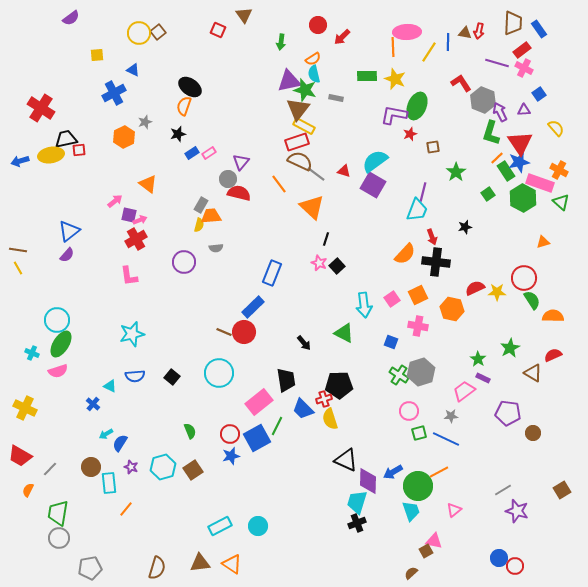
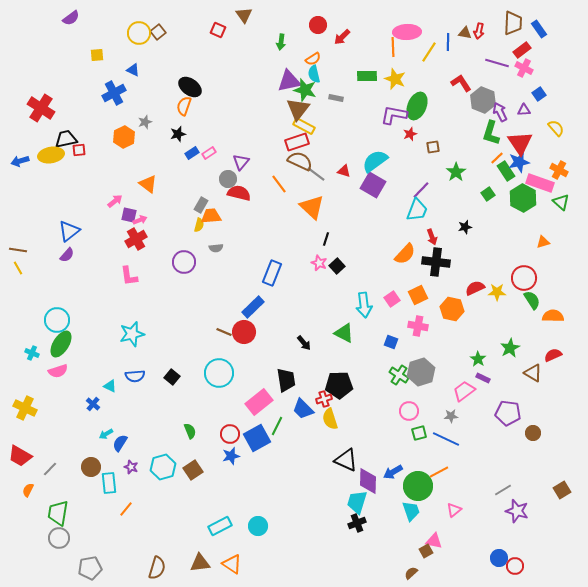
purple line at (423, 192): moved 2 px left, 2 px up; rotated 30 degrees clockwise
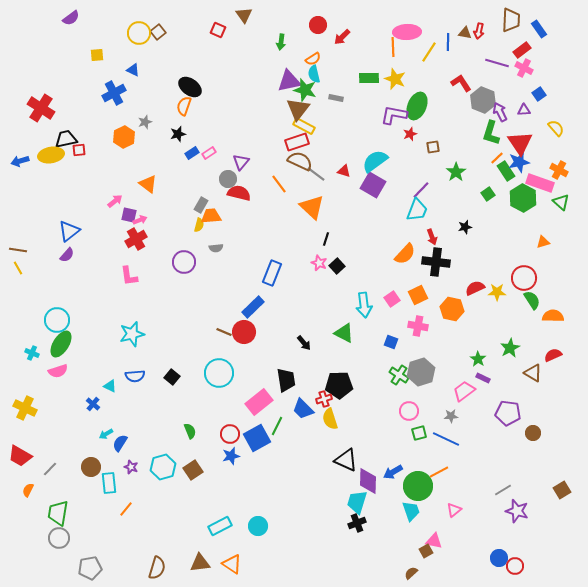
brown trapezoid at (513, 23): moved 2 px left, 3 px up
green rectangle at (367, 76): moved 2 px right, 2 px down
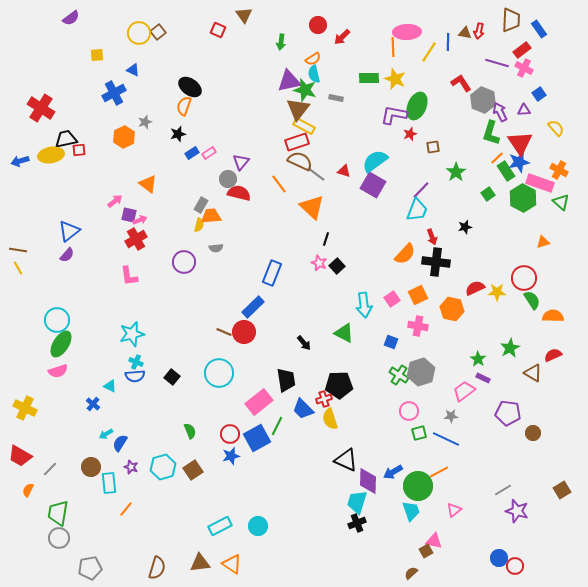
cyan cross at (32, 353): moved 104 px right, 9 px down
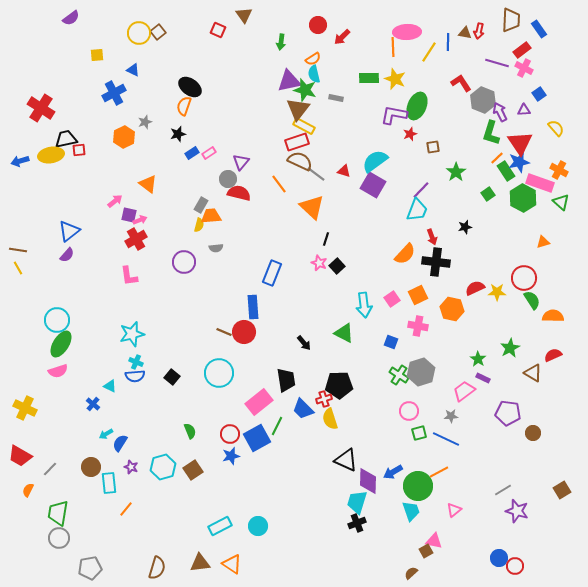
blue rectangle at (253, 307): rotated 50 degrees counterclockwise
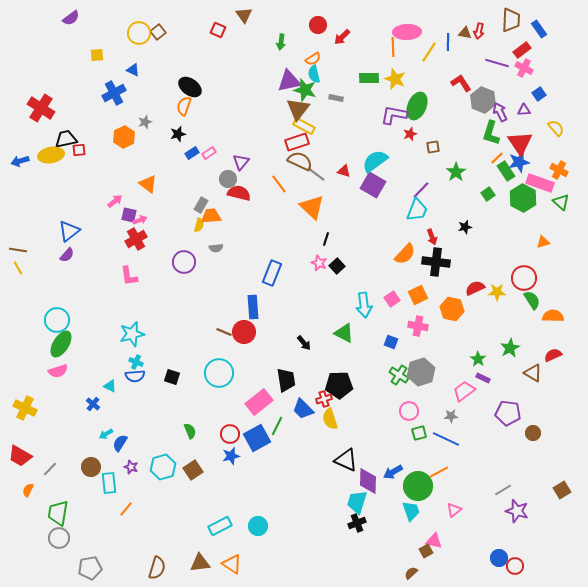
black square at (172, 377): rotated 21 degrees counterclockwise
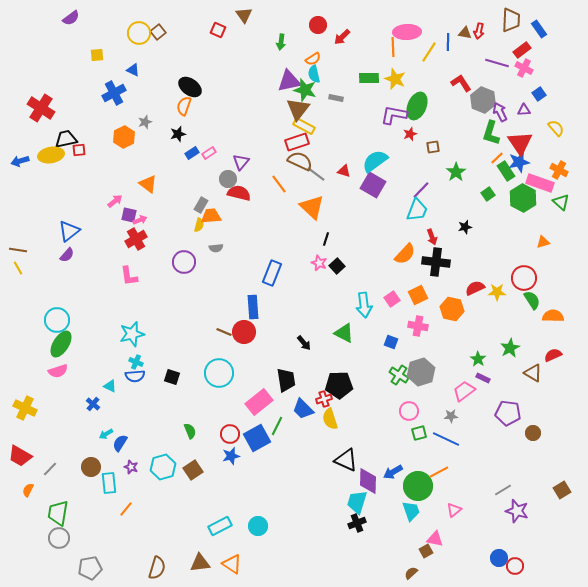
pink triangle at (434, 541): moved 1 px right, 2 px up
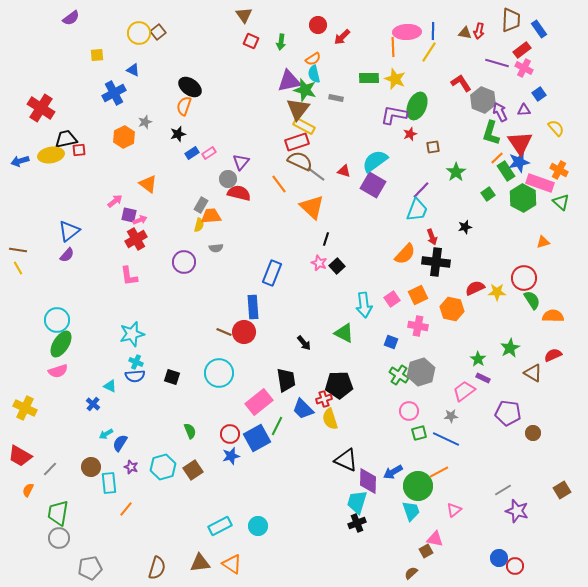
red square at (218, 30): moved 33 px right, 11 px down
blue line at (448, 42): moved 15 px left, 11 px up
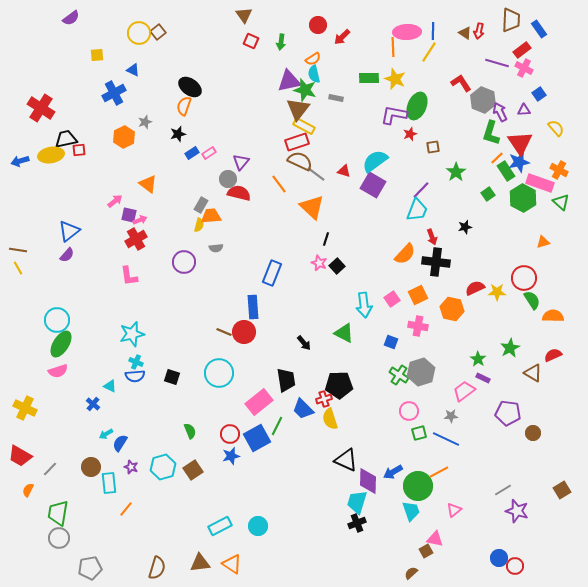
brown triangle at (465, 33): rotated 24 degrees clockwise
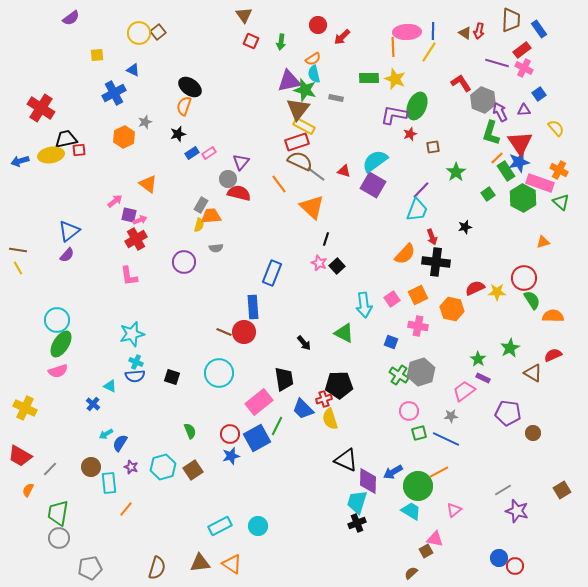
black trapezoid at (286, 380): moved 2 px left, 1 px up
cyan trapezoid at (411, 511): rotated 40 degrees counterclockwise
